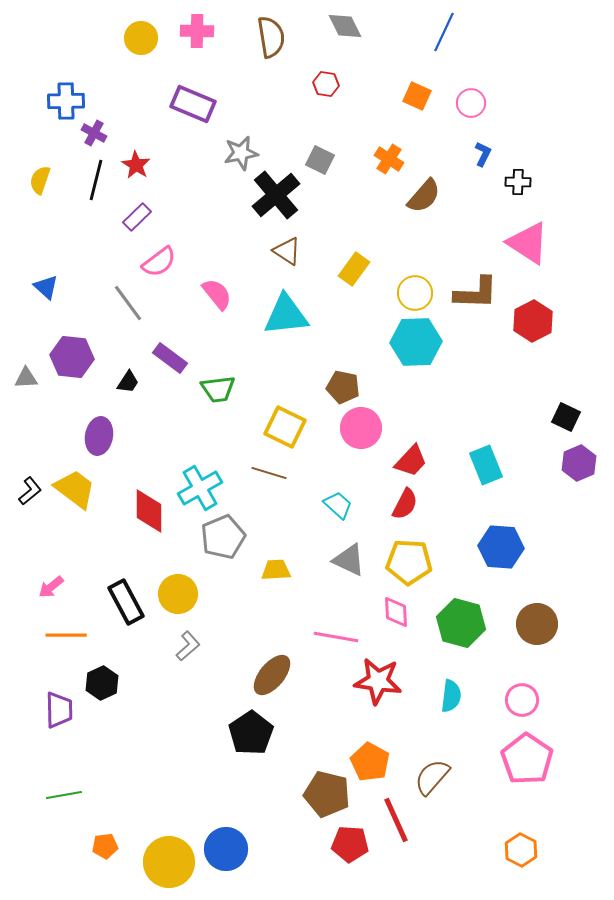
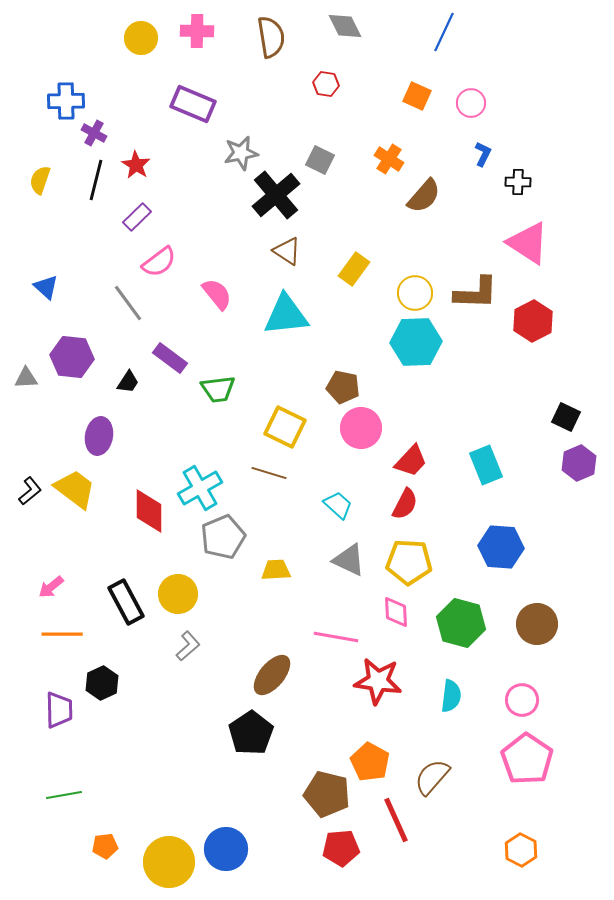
orange line at (66, 635): moved 4 px left, 1 px up
red pentagon at (350, 844): moved 9 px left, 4 px down; rotated 9 degrees counterclockwise
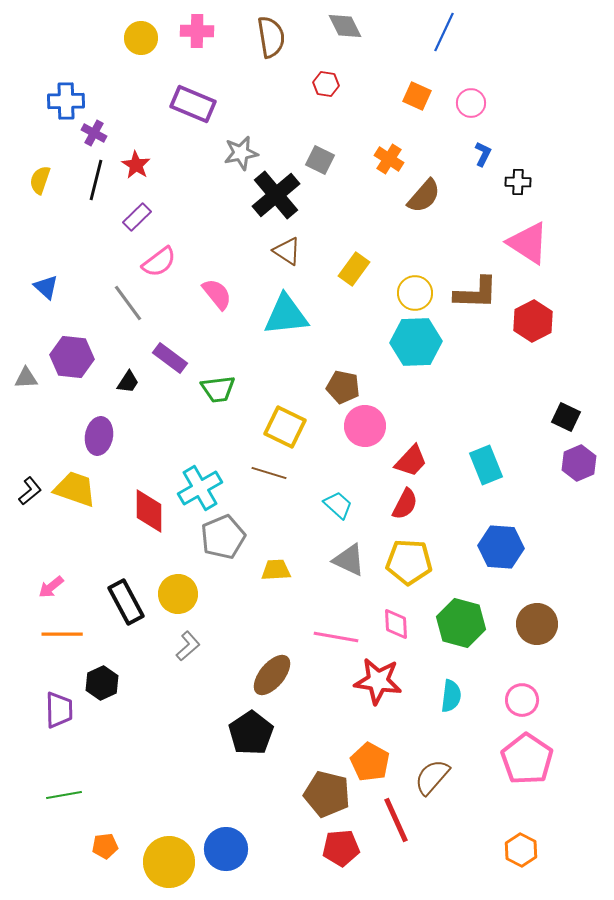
pink circle at (361, 428): moved 4 px right, 2 px up
yellow trapezoid at (75, 489): rotated 18 degrees counterclockwise
pink diamond at (396, 612): moved 12 px down
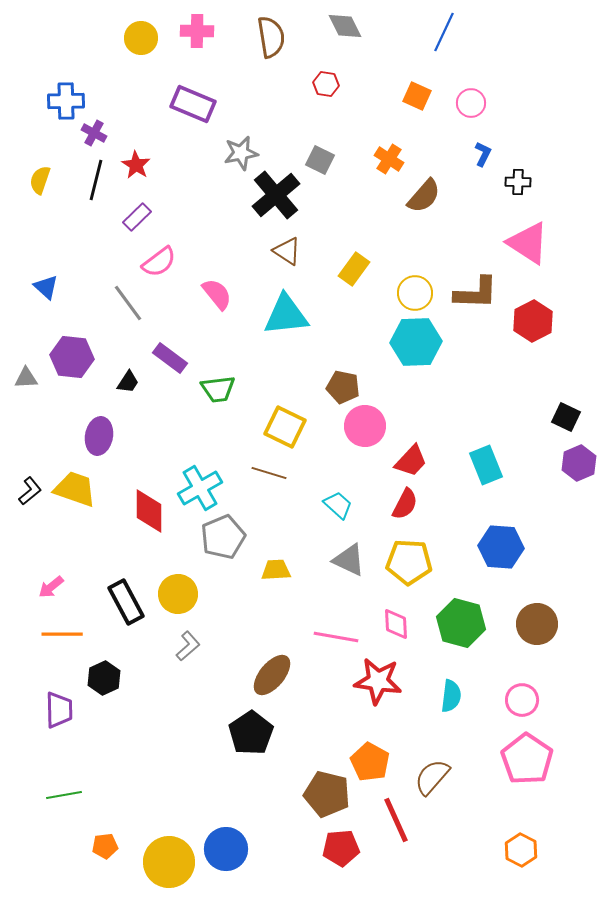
black hexagon at (102, 683): moved 2 px right, 5 px up
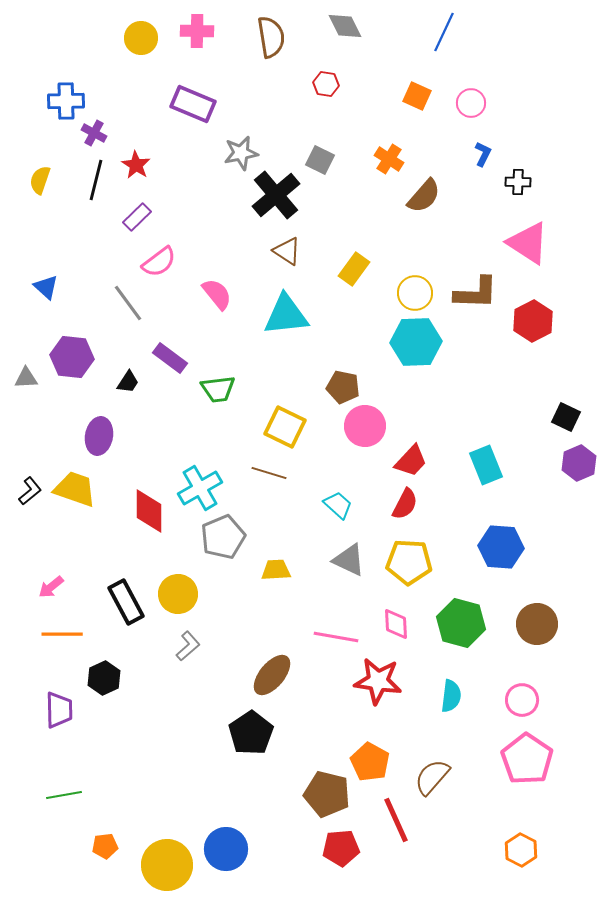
yellow circle at (169, 862): moved 2 px left, 3 px down
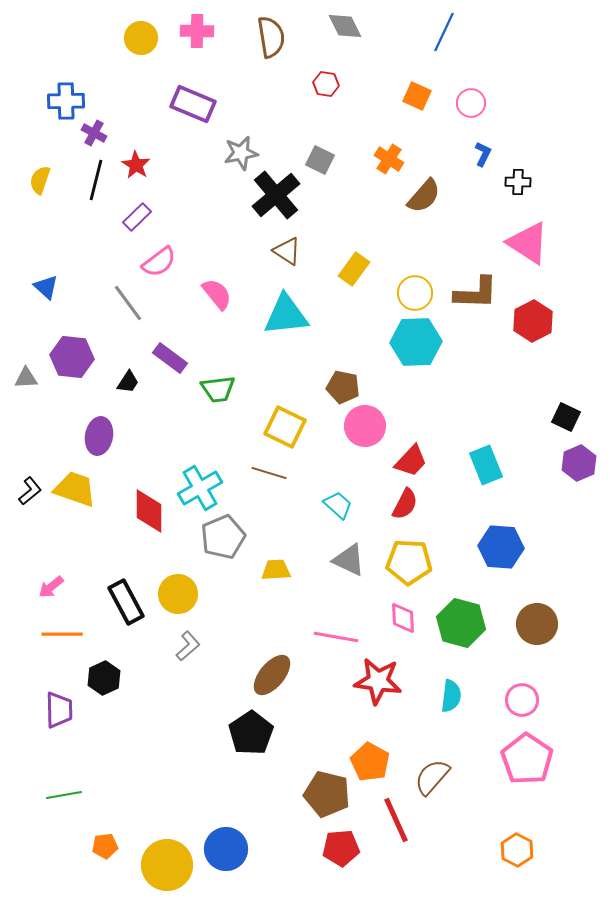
pink diamond at (396, 624): moved 7 px right, 6 px up
orange hexagon at (521, 850): moved 4 px left
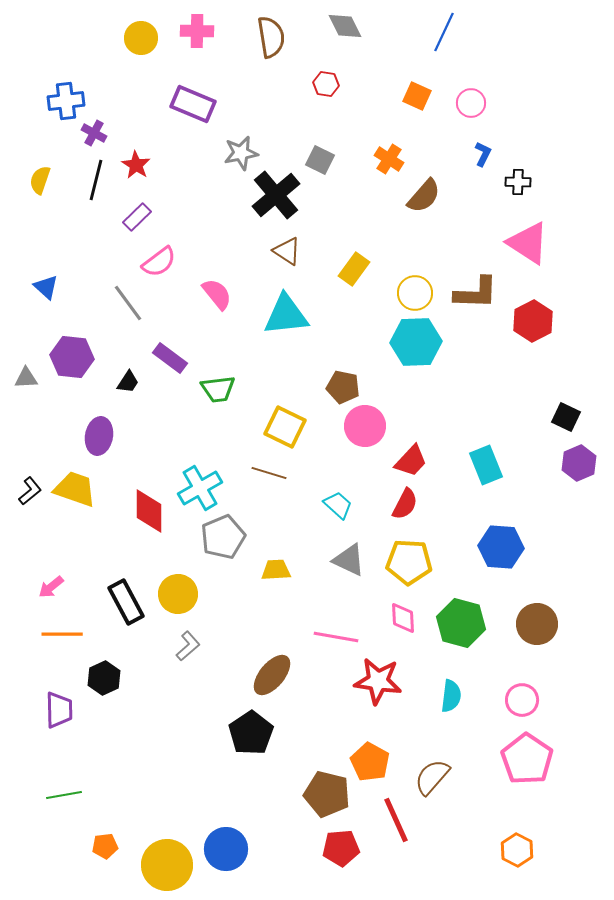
blue cross at (66, 101): rotated 6 degrees counterclockwise
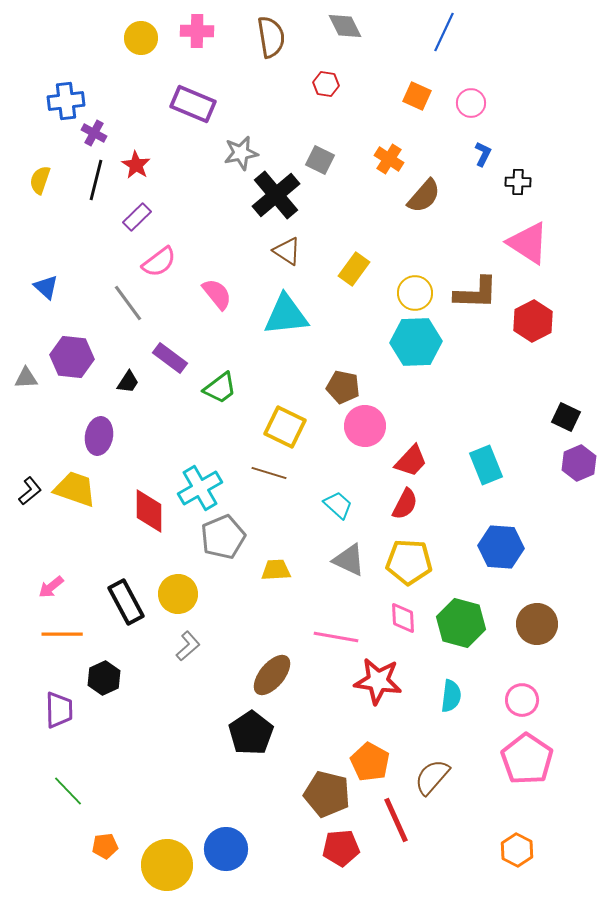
green trapezoid at (218, 389): moved 2 px right, 1 px up; rotated 30 degrees counterclockwise
green line at (64, 795): moved 4 px right, 4 px up; rotated 56 degrees clockwise
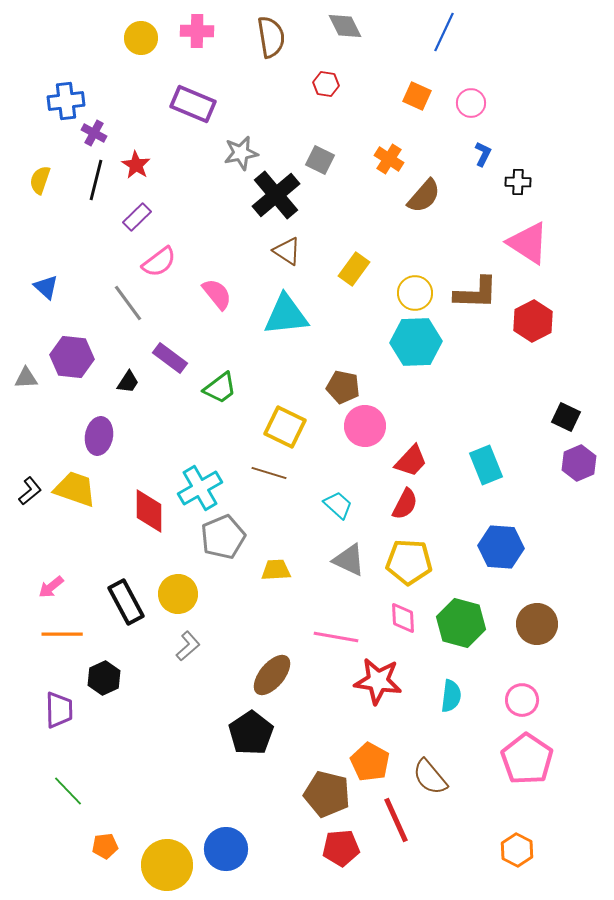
brown semicircle at (432, 777): moved 2 px left; rotated 81 degrees counterclockwise
